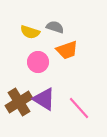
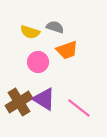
pink line: rotated 10 degrees counterclockwise
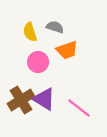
yellow semicircle: rotated 54 degrees clockwise
brown cross: moved 2 px right, 2 px up
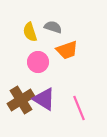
gray semicircle: moved 2 px left
pink line: rotated 30 degrees clockwise
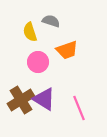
gray semicircle: moved 2 px left, 6 px up
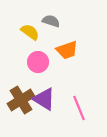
yellow semicircle: rotated 144 degrees clockwise
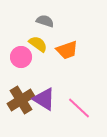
gray semicircle: moved 6 px left
yellow semicircle: moved 8 px right, 12 px down
pink circle: moved 17 px left, 5 px up
pink line: rotated 25 degrees counterclockwise
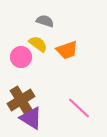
purple triangle: moved 13 px left, 19 px down
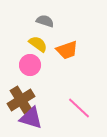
pink circle: moved 9 px right, 8 px down
purple triangle: rotated 15 degrees counterclockwise
